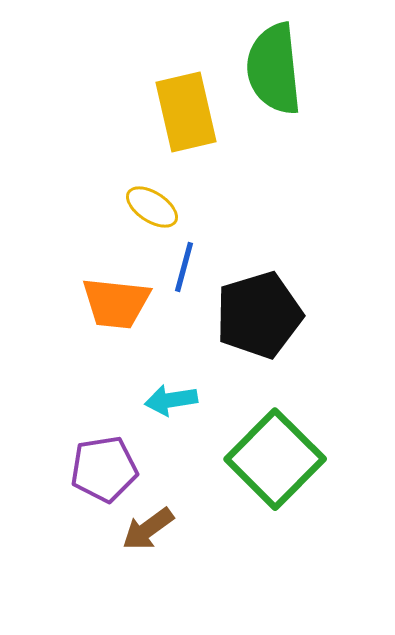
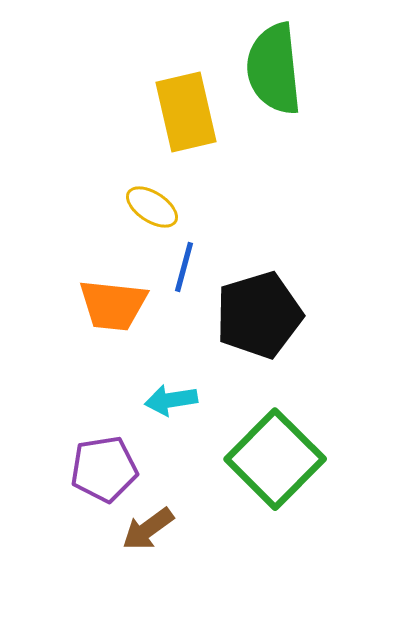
orange trapezoid: moved 3 px left, 2 px down
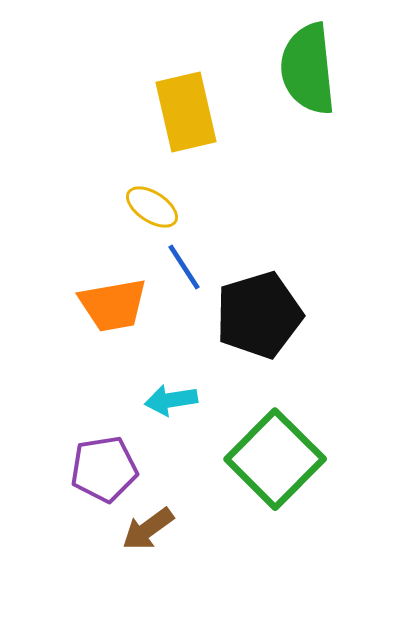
green semicircle: moved 34 px right
blue line: rotated 48 degrees counterclockwise
orange trapezoid: rotated 16 degrees counterclockwise
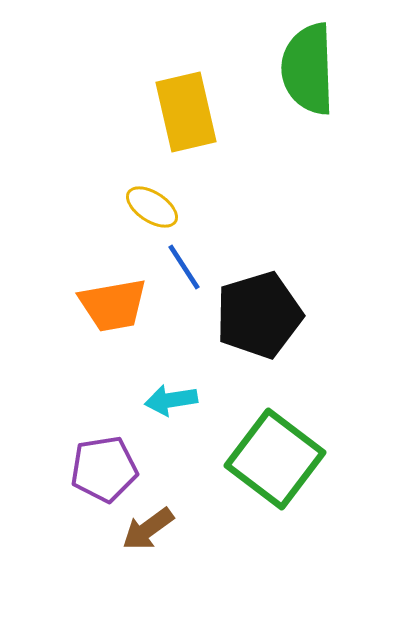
green semicircle: rotated 4 degrees clockwise
green square: rotated 8 degrees counterclockwise
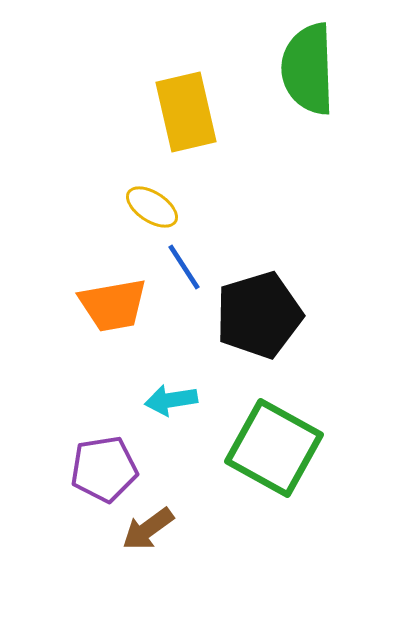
green square: moved 1 px left, 11 px up; rotated 8 degrees counterclockwise
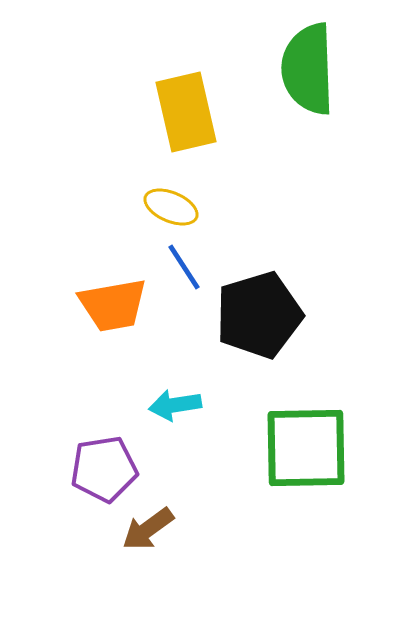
yellow ellipse: moved 19 px right; rotated 10 degrees counterclockwise
cyan arrow: moved 4 px right, 5 px down
green square: moved 32 px right; rotated 30 degrees counterclockwise
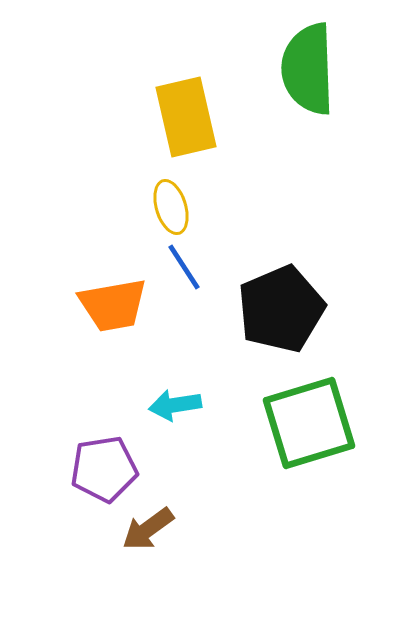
yellow rectangle: moved 5 px down
yellow ellipse: rotated 50 degrees clockwise
black pentagon: moved 22 px right, 6 px up; rotated 6 degrees counterclockwise
green square: moved 3 px right, 25 px up; rotated 16 degrees counterclockwise
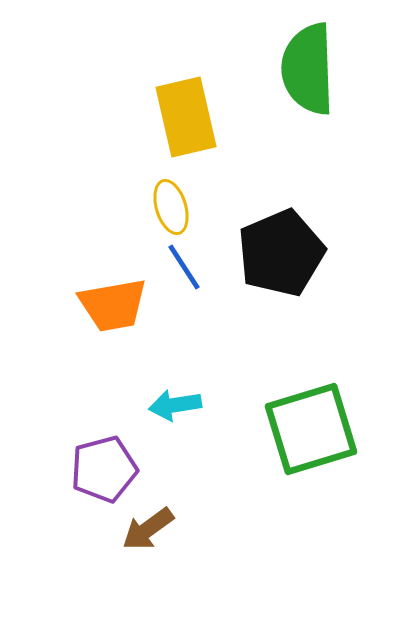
black pentagon: moved 56 px up
green square: moved 2 px right, 6 px down
purple pentagon: rotated 6 degrees counterclockwise
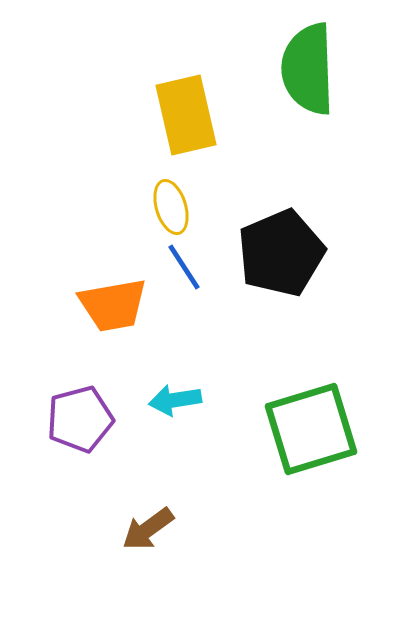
yellow rectangle: moved 2 px up
cyan arrow: moved 5 px up
purple pentagon: moved 24 px left, 50 px up
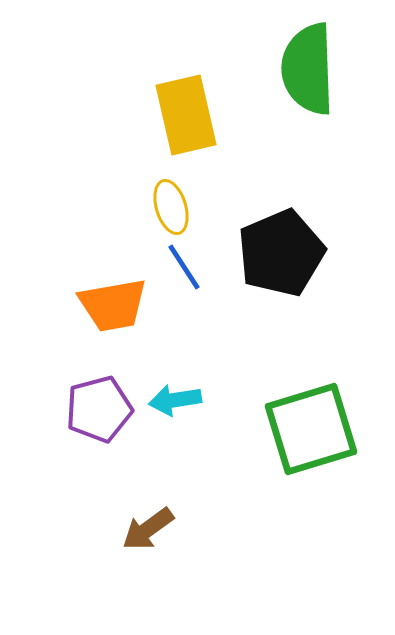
purple pentagon: moved 19 px right, 10 px up
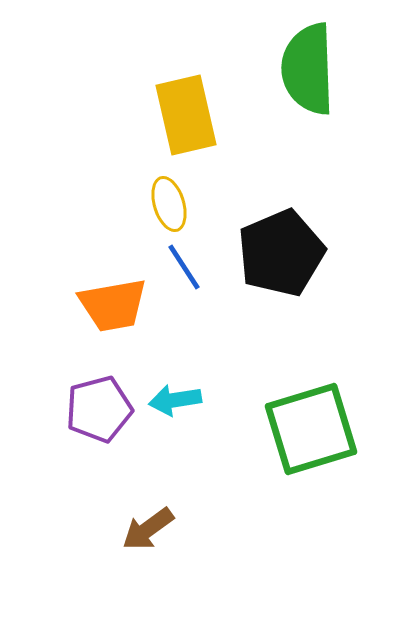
yellow ellipse: moved 2 px left, 3 px up
